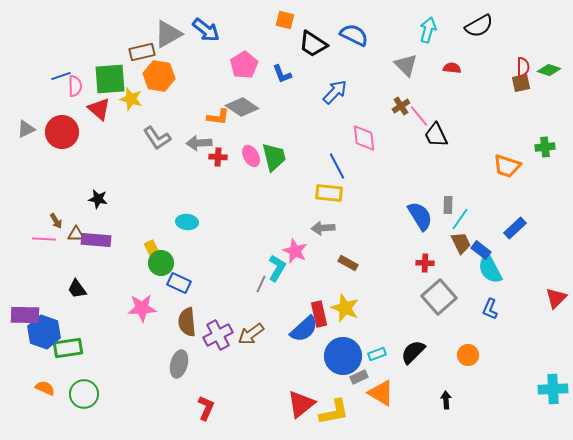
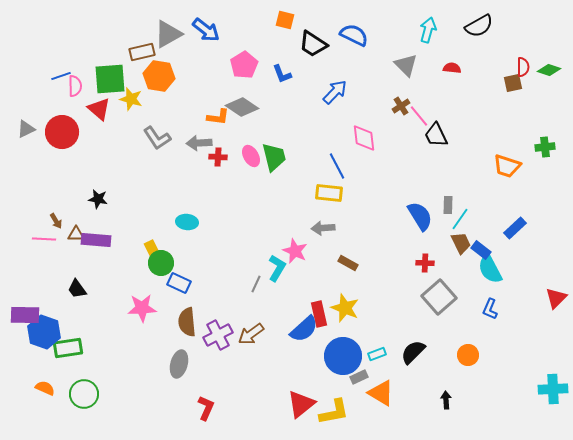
brown square at (521, 83): moved 8 px left
gray line at (261, 284): moved 5 px left
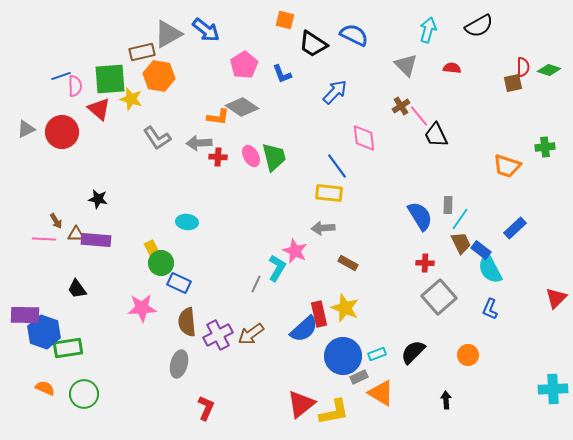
blue line at (337, 166): rotated 8 degrees counterclockwise
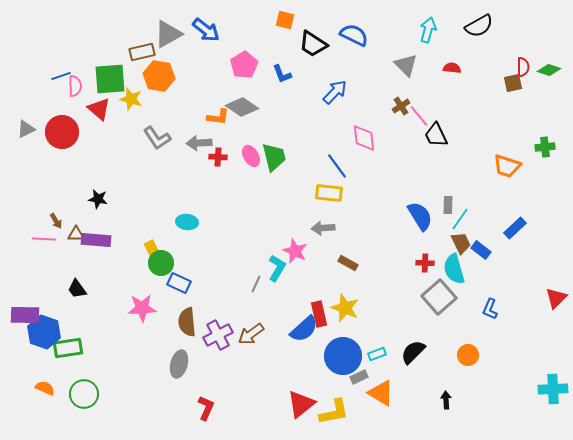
cyan semicircle at (490, 269): moved 36 px left; rotated 12 degrees clockwise
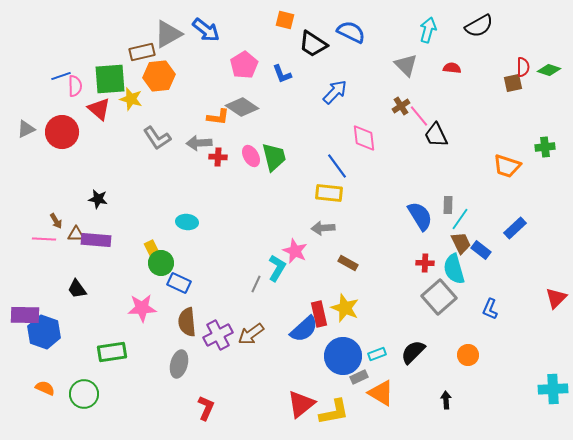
blue semicircle at (354, 35): moved 3 px left, 3 px up
orange hexagon at (159, 76): rotated 16 degrees counterclockwise
green rectangle at (68, 348): moved 44 px right, 4 px down
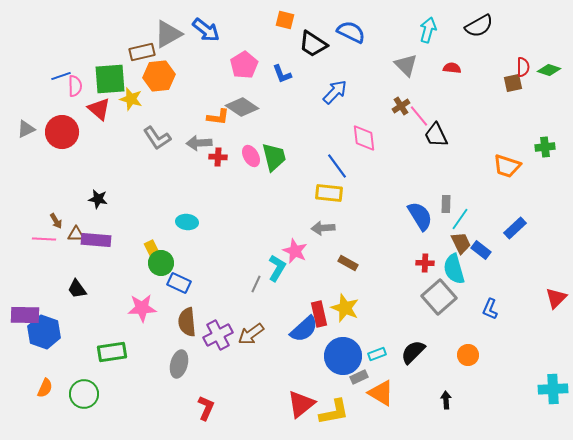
gray rectangle at (448, 205): moved 2 px left, 1 px up
orange semicircle at (45, 388): rotated 90 degrees clockwise
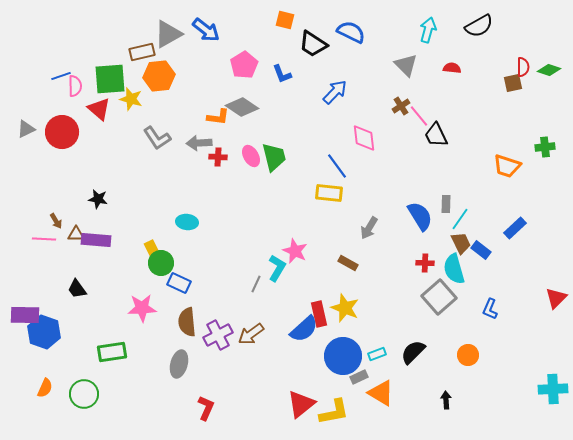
gray arrow at (323, 228): moved 46 px right; rotated 55 degrees counterclockwise
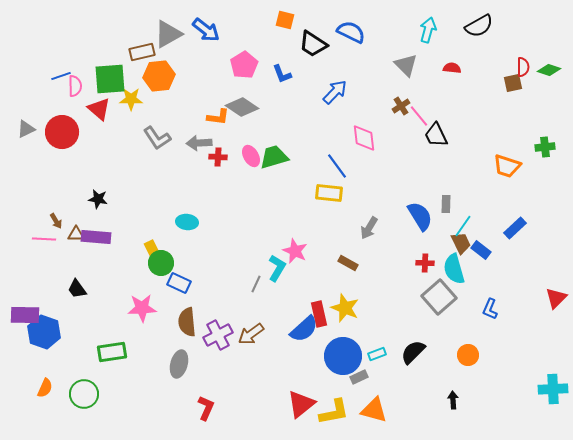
yellow star at (131, 99): rotated 15 degrees counterclockwise
green trapezoid at (274, 157): rotated 92 degrees counterclockwise
cyan line at (460, 219): moved 3 px right, 7 px down
purple rectangle at (96, 240): moved 3 px up
orange triangle at (381, 393): moved 7 px left, 17 px down; rotated 16 degrees counterclockwise
black arrow at (446, 400): moved 7 px right
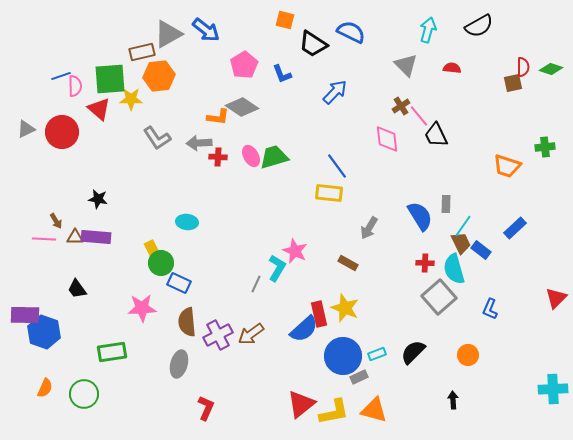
green diamond at (549, 70): moved 2 px right, 1 px up
pink diamond at (364, 138): moved 23 px right, 1 px down
brown triangle at (76, 234): moved 1 px left, 3 px down
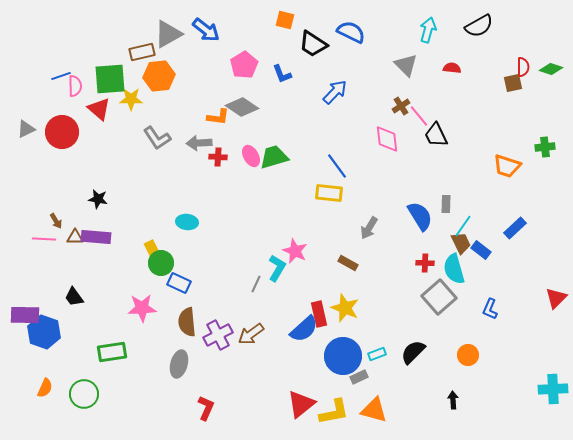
black trapezoid at (77, 289): moved 3 px left, 8 px down
